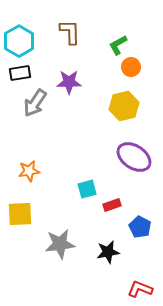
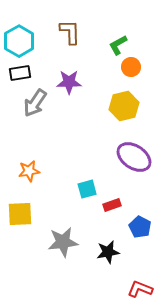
gray star: moved 3 px right, 2 px up
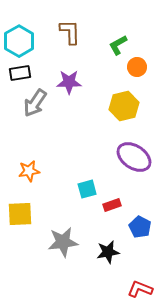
orange circle: moved 6 px right
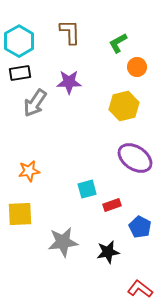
green L-shape: moved 2 px up
purple ellipse: moved 1 px right, 1 px down
red L-shape: rotated 15 degrees clockwise
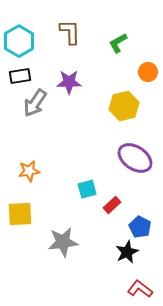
orange circle: moved 11 px right, 5 px down
black rectangle: moved 3 px down
red rectangle: rotated 24 degrees counterclockwise
black star: moved 19 px right; rotated 15 degrees counterclockwise
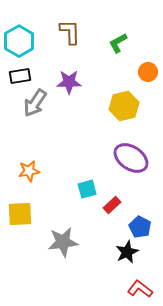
purple ellipse: moved 4 px left
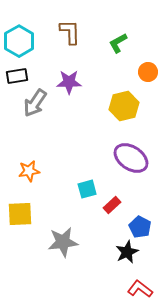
black rectangle: moved 3 px left
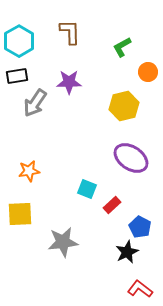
green L-shape: moved 4 px right, 4 px down
cyan square: rotated 36 degrees clockwise
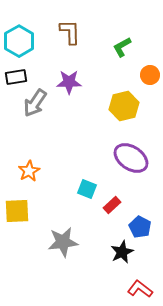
orange circle: moved 2 px right, 3 px down
black rectangle: moved 1 px left, 1 px down
orange star: rotated 20 degrees counterclockwise
yellow square: moved 3 px left, 3 px up
black star: moved 5 px left
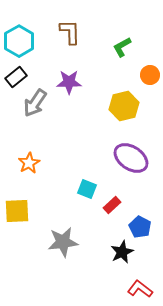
black rectangle: rotated 30 degrees counterclockwise
orange star: moved 8 px up
